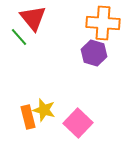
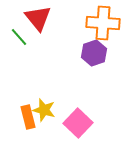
red triangle: moved 5 px right
purple hexagon: rotated 25 degrees clockwise
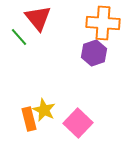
yellow star: rotated 10 degrees clockwise
orange rectangle: moved 1 px right, 2 px down
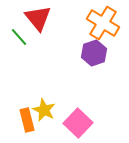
orange cross: rotated 28 degrees clockwise
orange rectangle: moved 2 px left, 1 px down
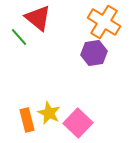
red triangle: rotated 12 degrees counterclockwise
orange cross: moved 1 px right, 1 px up
purple hexagon: rotated 10 degrees clockwise
yellow star: moved 5 px right, 3 px down
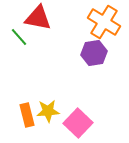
red triangle: rotated 28 degrees counterclockwise
yellow star: moved 1 px left, 2 px up; rotated 30 degrees counterclockwise
orange rectangle: moved 5 px up
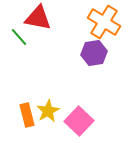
yellow star: rotated 25 degrees counterclockwise
pink square: moved 1 px right, 2 px up
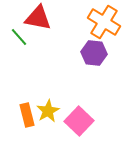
purple hexagon: rotated 15 degrees clockwise
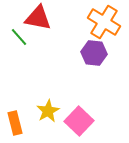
orange rectangle: moved 12 px left, 8 px down
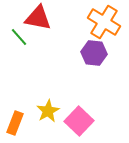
orange rectangle: rotated 35 degrees clockwise
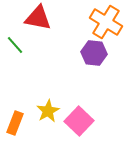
orange cross: moved 2 px right
green line: moved 4 px left, 8 px down
